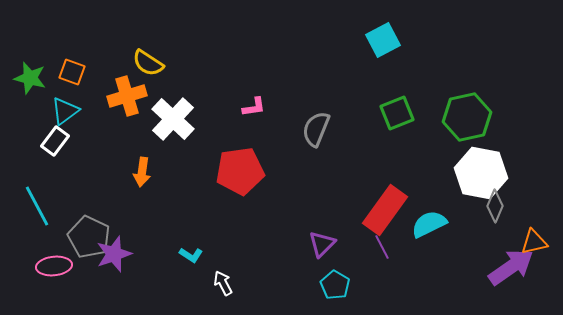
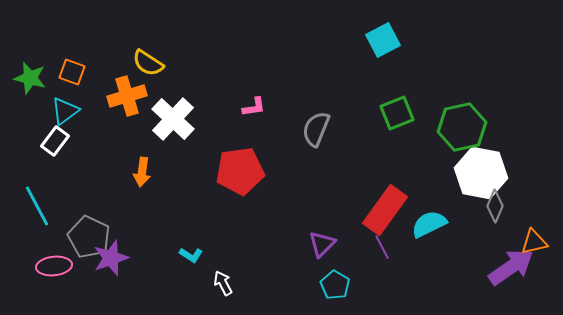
green hexagon: moved 5 px left, 10 px down
purple star: moved 3 px left, 4 px down
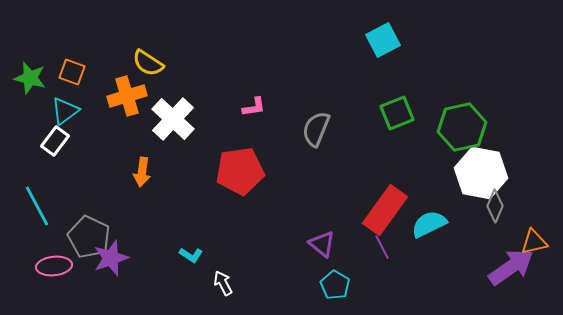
purple triangle: rotated 36 degrees counterclockwise
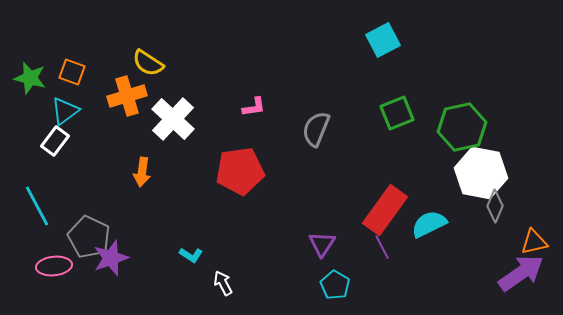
purple triangle: rotated 24 degrees clockwise
purple arrow: moved 10 px right, 6 px down
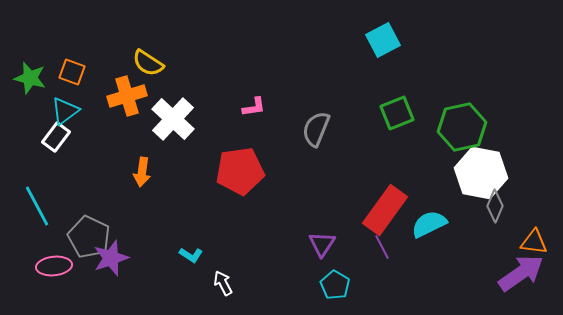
white rectangle: moved 1 px right, 4 px up
orange triangle: rotated 20 degrees clockwise
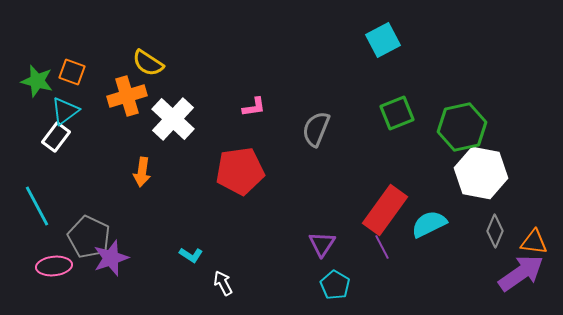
green star: moved 7 px right, 3 px down
gray diamond: moved 25 px down
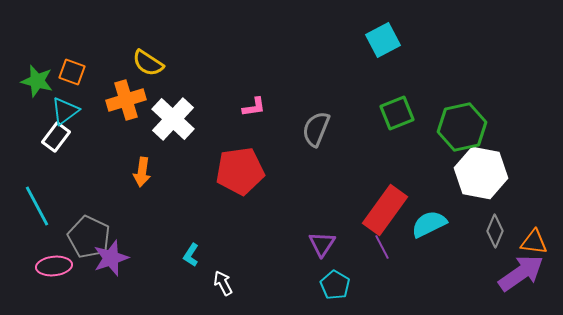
orange cross: moved 1 px left, 4 px down
cyan L-shape: rotated 90 degrees clockwise
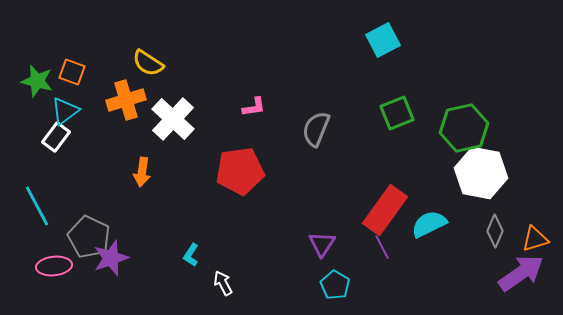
green hexagon: moved 2 px right, 1 px down
orange triangle: moved 1 px right, 3 px up; rotated 24 degrees counterclockwise
